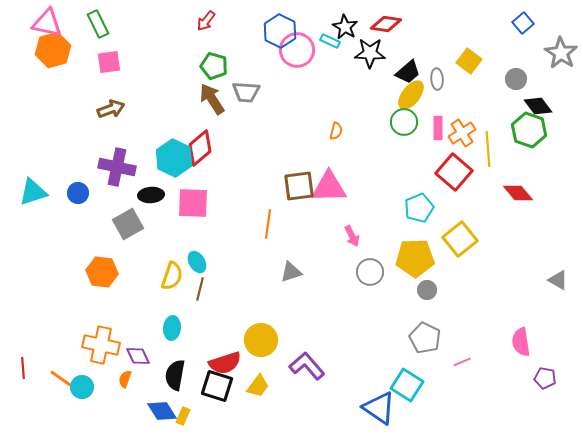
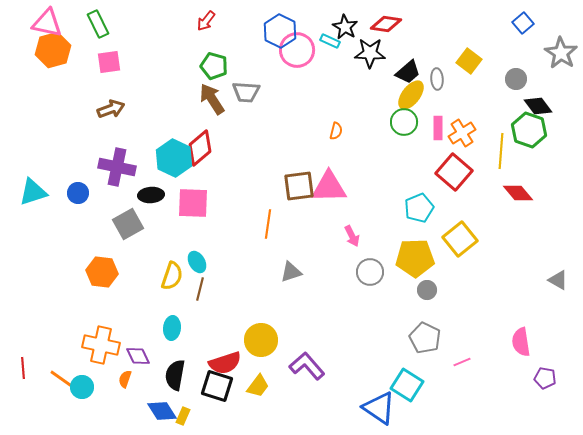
yellow line at (488, 149): moved 13 px right, 2 px down; rotated 8 degrees clockwise
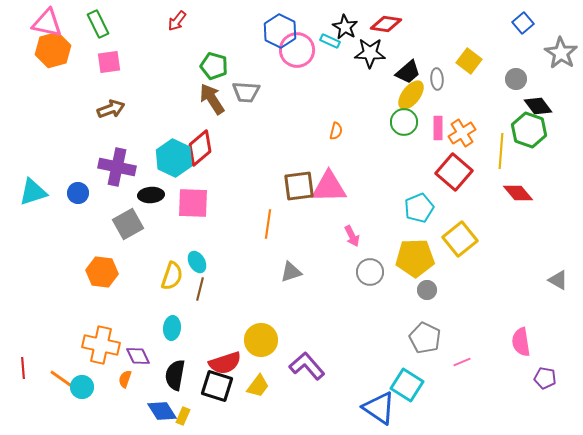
red arrow at (206, 21): moved 29 px left
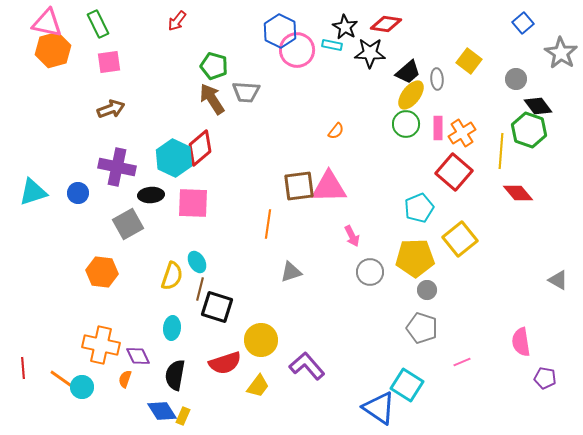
cyan rectangle at (330, 41): moved 2 px right, 4 px down; rotated 12 degrees counterclockwise
green circle at (404, 122): moved 2 px right, 2 px down
orange semicircle at (336, 131): rotated 24 degrees clockwise
gray pentagon at (425, 338): moved 3 px left, 10 px up; rotated 8 degrees counterclockwise
black square at (217, 386): moved 79 px up
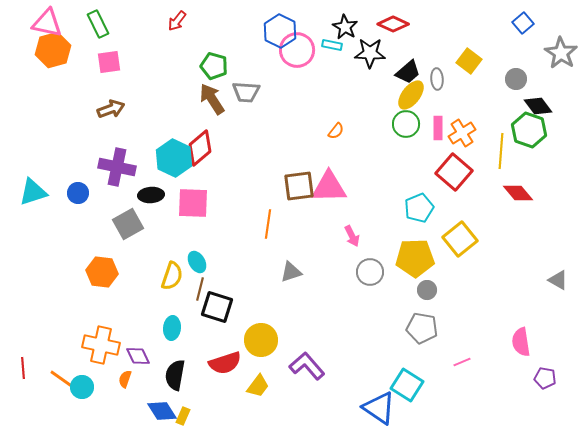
red diamond at (386, 24): moved 7 px right; rotated 16 degrees clockwise
gray pentagon at (422, 328): rotated 8 degrees counterclockwise
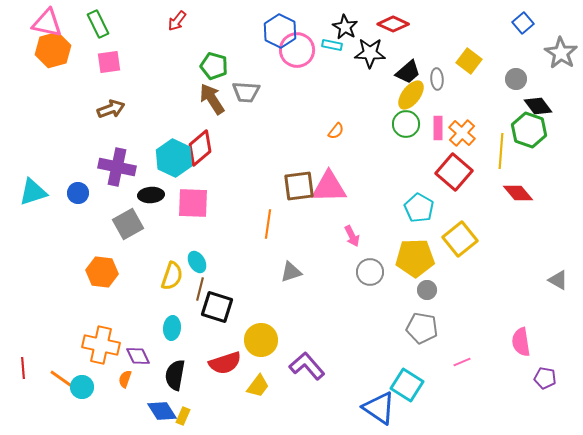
orange cross at (462, 133): rotated 16 degrees counterclockwise
cyan pentagon at (419, 208): rotated 20 degrees counterclockwise
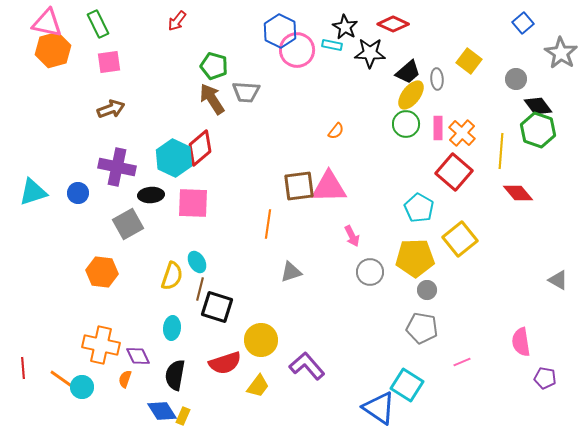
green hexagon at (529, 130): moved 9 px right
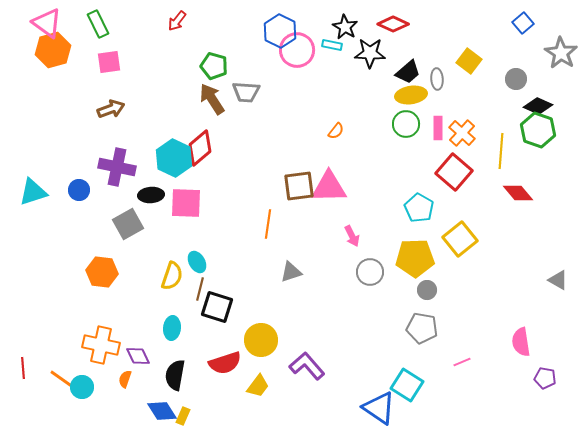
pink triangle at (47, 23): rotated 24 degrees clockwise
yellow ellipse at (411, 95): rotated 44 degrees clockwise
black diamond at (538, 106): rotated 28 degrees counterclockwise
blue circle at (78, 193): moved 1 px right, 3 px up
pink square at (193, 203): moved 7 px left
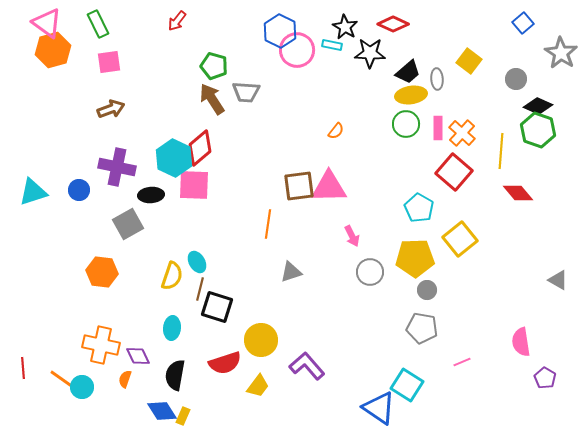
pink square at (186, 203): moved 8 px right, 18 px up
purple pentagon at (545, 378): rotated 20 degrees clockwise
